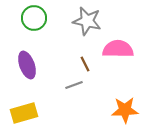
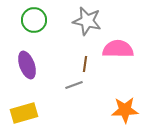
green circle: moved 2 px down
brown line: rotated 35 degrees clockwise
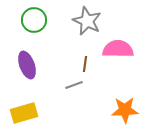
gray star: rotated 12 degrees clockwise
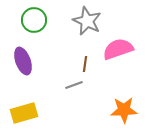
pink semicircle: rotated 20 degrees counterclockwise
purple ellipse: moved 4 px left, 4 px up
orange star: moved 1 px left
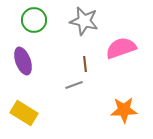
gray star: moved 3 px left; rotated 12 degrees counterclockwise
pink semicircle: moved 3 px right, 1 px up
brown line: rotated 14 degrees counterclockwise
yellow rectangle: rotated 48 degrees clockwise
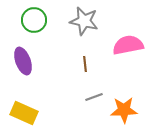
pink semicircle: moved 7 px right, 3 px up; rotated 8 degrees clockwise
gray line: moved 20 px right, 12 px down
yellow rectangle: rotated 8 degrees counterclockwise
